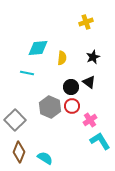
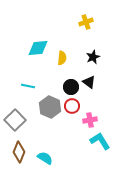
cyan line: moved 1 px right, 13 px down
pink cross: rotated 24 degrees clockwise
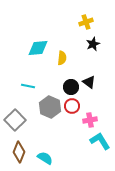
black star: moved 13 px up
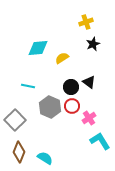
yellow semicircle: rotated 128 degrees counterclockwise
pink cross: moved 1 px left, 2 px up; rotated 24 degrees counterclockwise
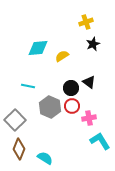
yellow semicircle: moved 2 px up
black circle: moved 1 px down
pink cross: rotated 24 degrees clockwise
brown diamond: moved 3 px up
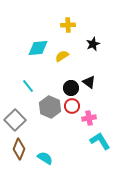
yellow cross: moved 18 px left, 3 px down; rotated 16 degrees clockwise
cyan line: rotated 40 degrees clockwise
